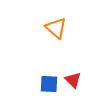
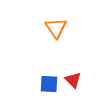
orange triangle: rotated 15 degrees clockwise
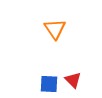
orange triangle: moved 1 px left, 1 px down
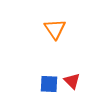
red triangle: moved 1 px left, 1 px down
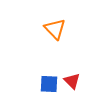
orange triangle: rotated 10 degrees counterclockwise
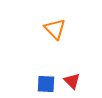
blue square: moved 3 px left
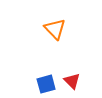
blue square: rotated 18 degrees counterclockwise
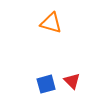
orange triangle: moved 4 px left, 6 px up; rotated 30 degrees counterclockwise
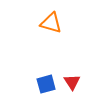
red triangle: moved 1 px down; rotated 12 degrees clockwise
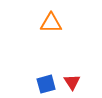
orange triangle: rotated 15 degrees counterclockwise
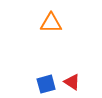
red triangle: rotated 24 degrees counterclockwise
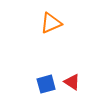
orange triangle: rotated 25 degrees counterclockwise
